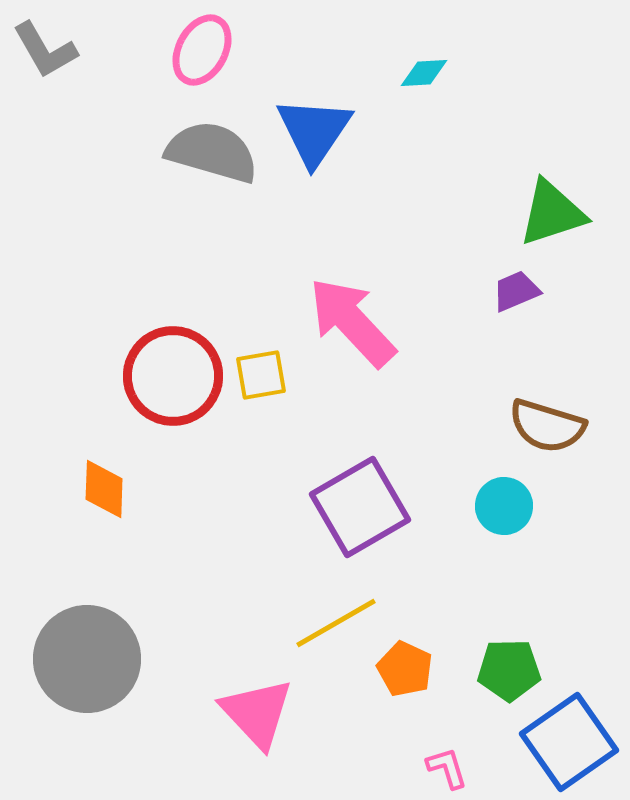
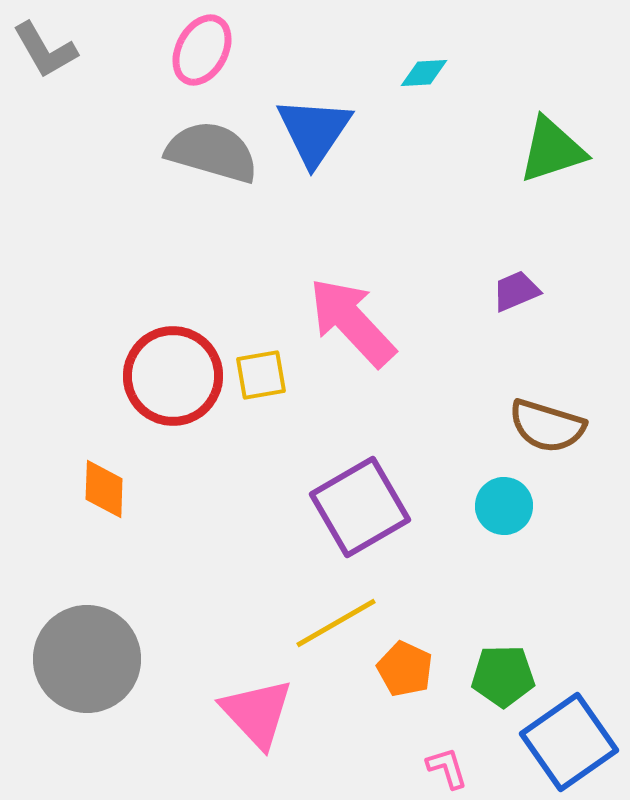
green triangle: moved 63 px up
green pentagon: moved 6 px left, 6 px down
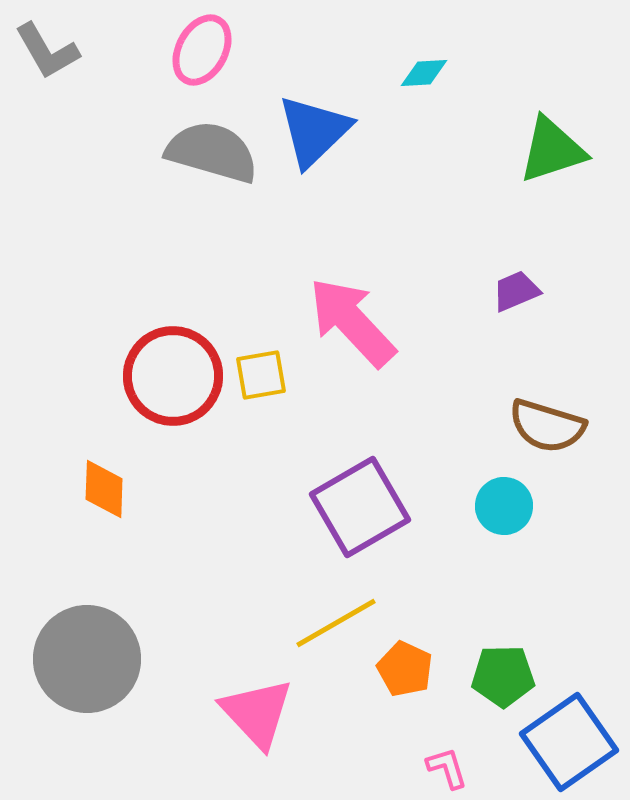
gray L-shape: moved 2 px right, 1 px down
blue triangle: rotated 12 degrees clockwise
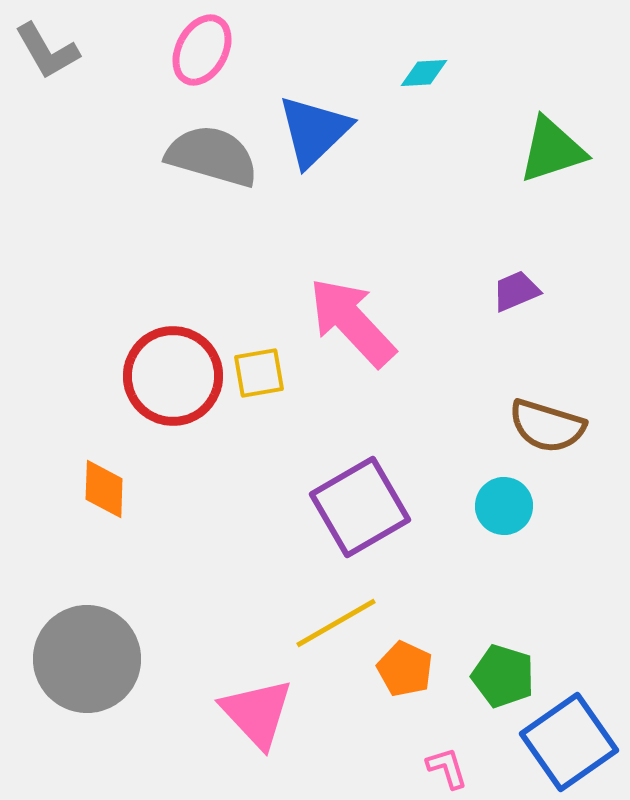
gray semicircle: moved 4 px down
yellow square: moved 2 px left, 2 px up
green pentagon: rotated 18 degrees clockwise
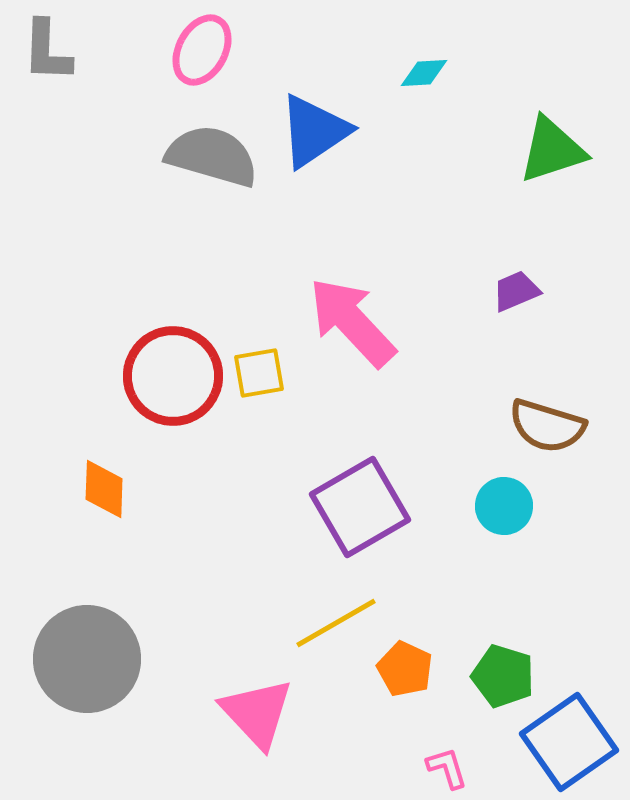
gray L-shape: rotated 32 degrees clockwise
blue triangle: rotated 10 degrees clockwise
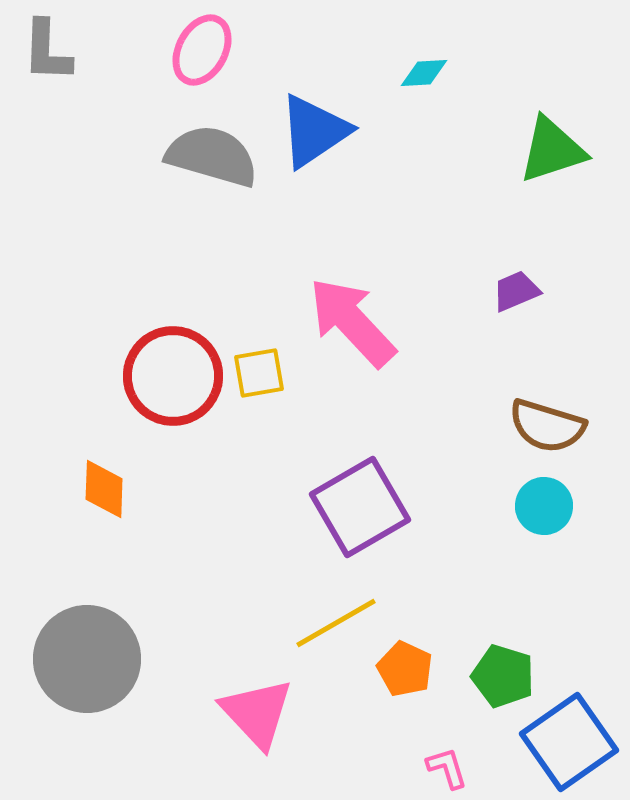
cyan circle: moved 40 px right
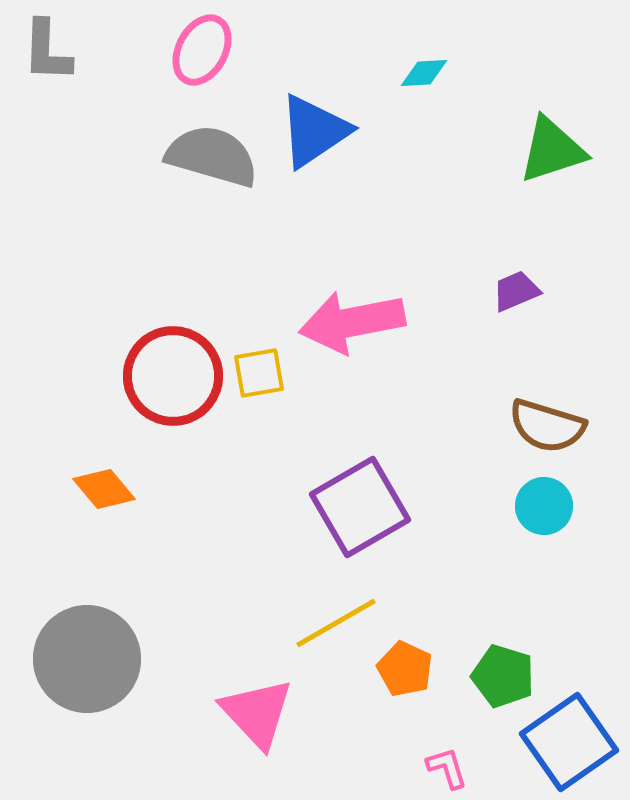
pink arrow: rotated 58 degrees counterclockwise
orange diamond: rotated 42 degrees counterclockwise
